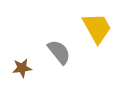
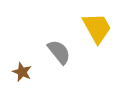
brown star: moved 4 px down; rotated 30 degrees clockwise
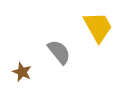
yellow trapezoid: moved 1 px right, 1 px up
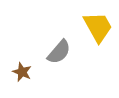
gray semicircle: rotated 80 degrees clockwise
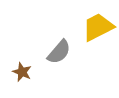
yellow trapezoid: rotated 88 degrees counterclockwise
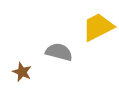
gray semicircle: rotated 116 degrees counterclockwise
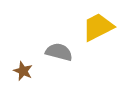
brown star: moved 1 px right, 1 px up
